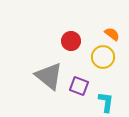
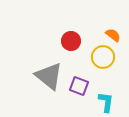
orange semicircle: moved 1 px right, 1 px down
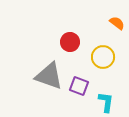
orange semicircle: moved 4 px right, 12 px up
red circle: moved 1 px left, 1 px down
gray triangle: rotated 20 degrees counterclockwise
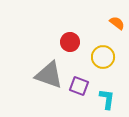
gray triangle: moved 1 px up
cyan L-shape: moved 1 px right, 3 px up
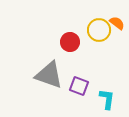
yellow circle: moved 4 px left, 27 px up
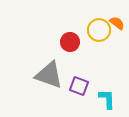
cyan L-shape: rotated 10 degrees counterclockwise
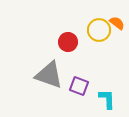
red circle: moved 2 px left
